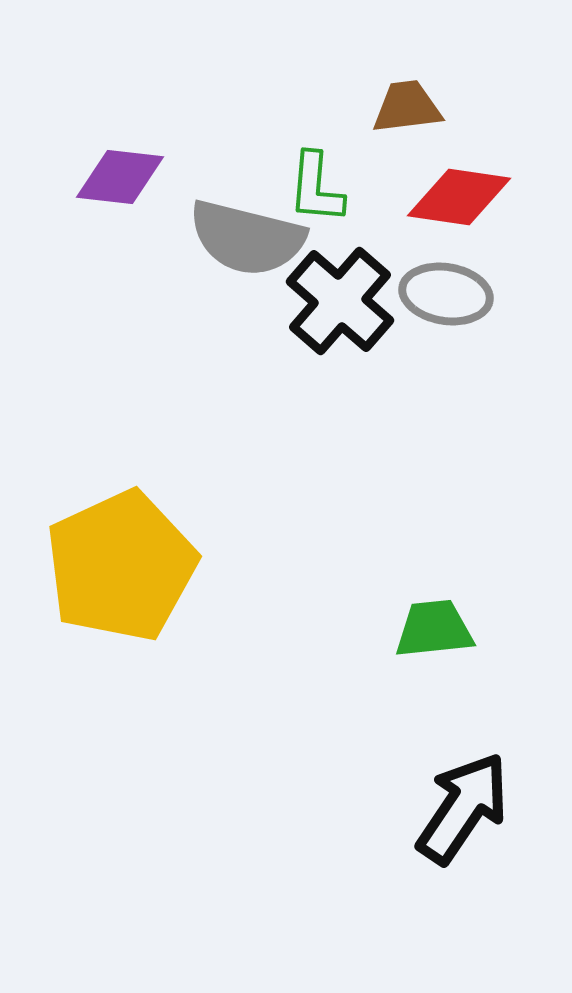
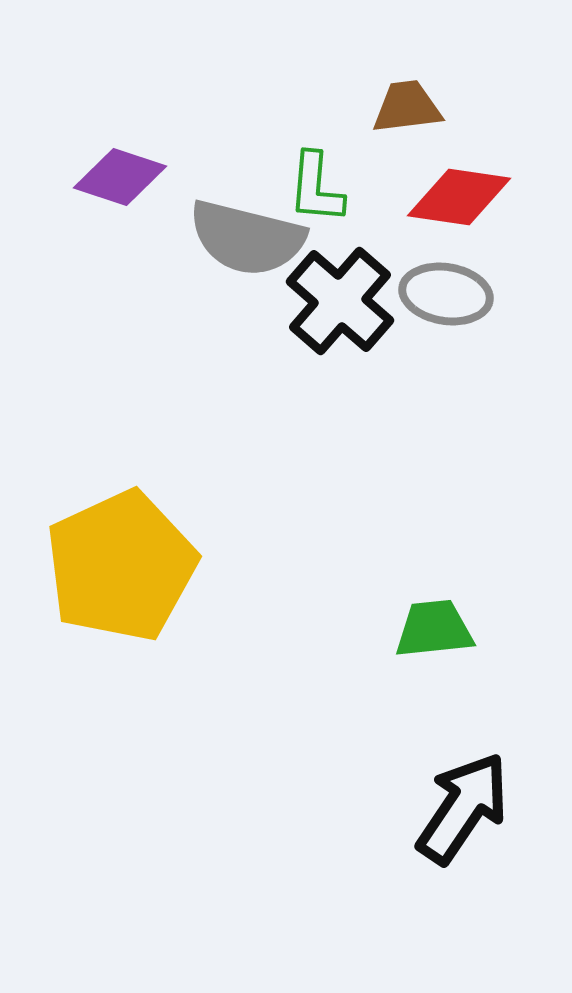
purple diamond: rotated 12 degrees clockwise
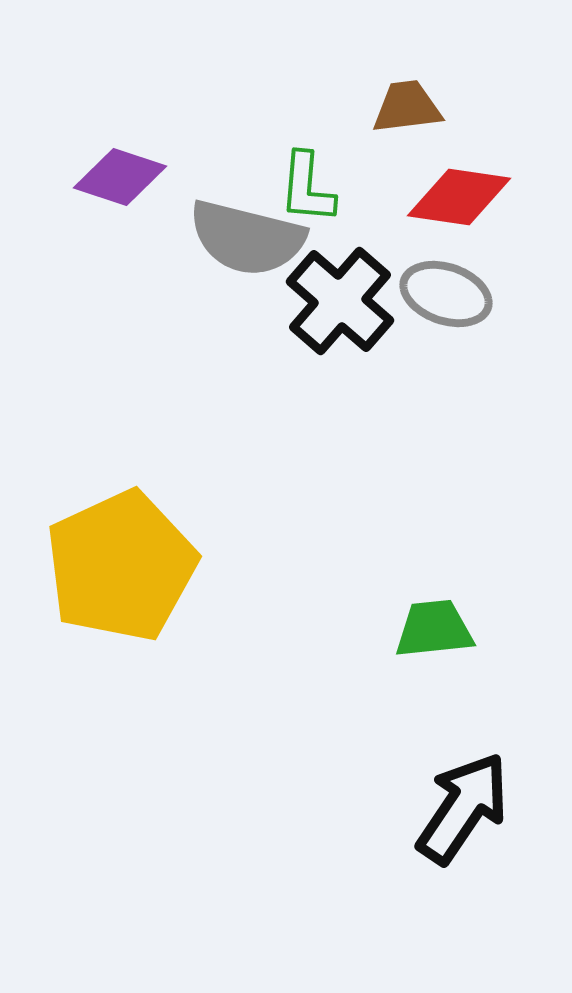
green L-shape: moved 9 px left
gray ellipse: rotated 10 degrees clockwise
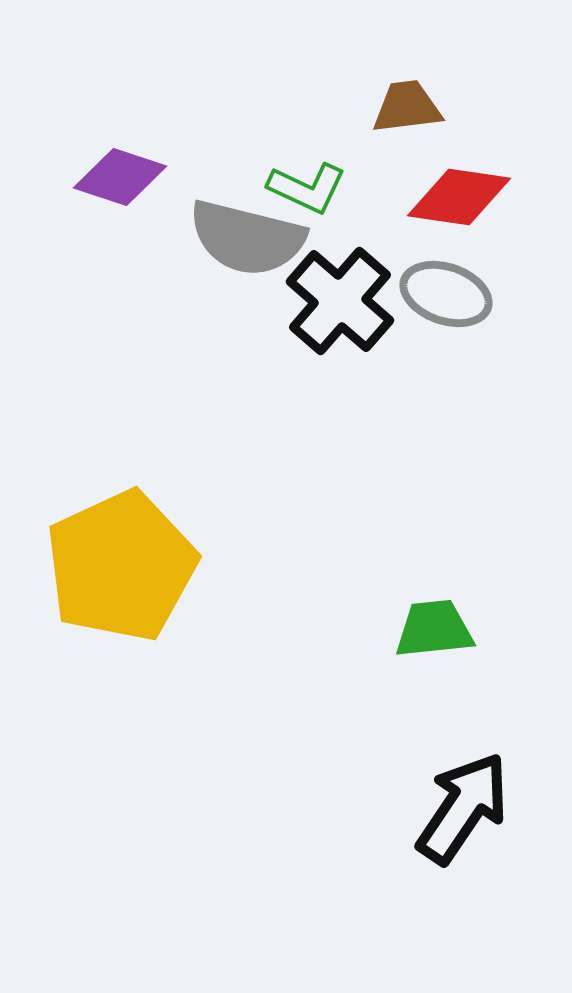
green L-shape: rotated 70 degrees counterclockwise
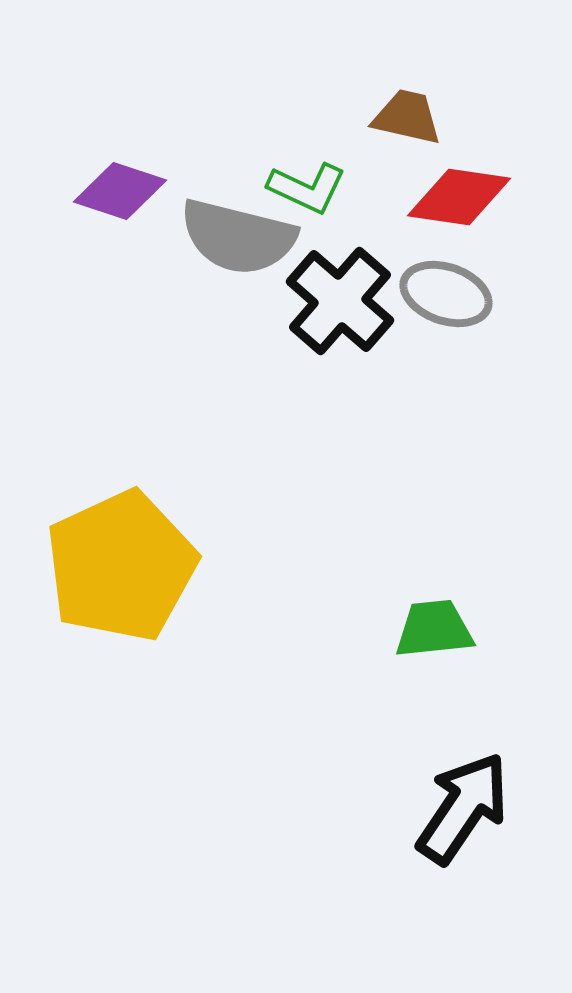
brown trapezoid: moved 10 px down; rotated 20 degrees clockwise
purple diamond: moved 14 px down
gray semicircle: moved 9 px left, 1 px up
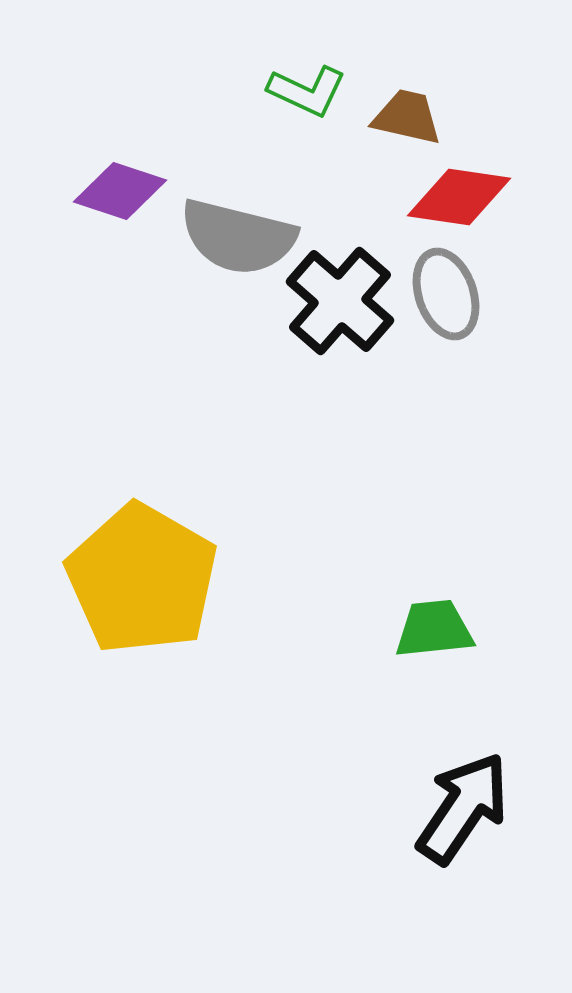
green L-shape: moved 97 px up
gray ellipse: rotated 52 degrees clockwise
yellow pentagon: moved 21 px right, 13 px down; rotated 17 degrees counterclockwise
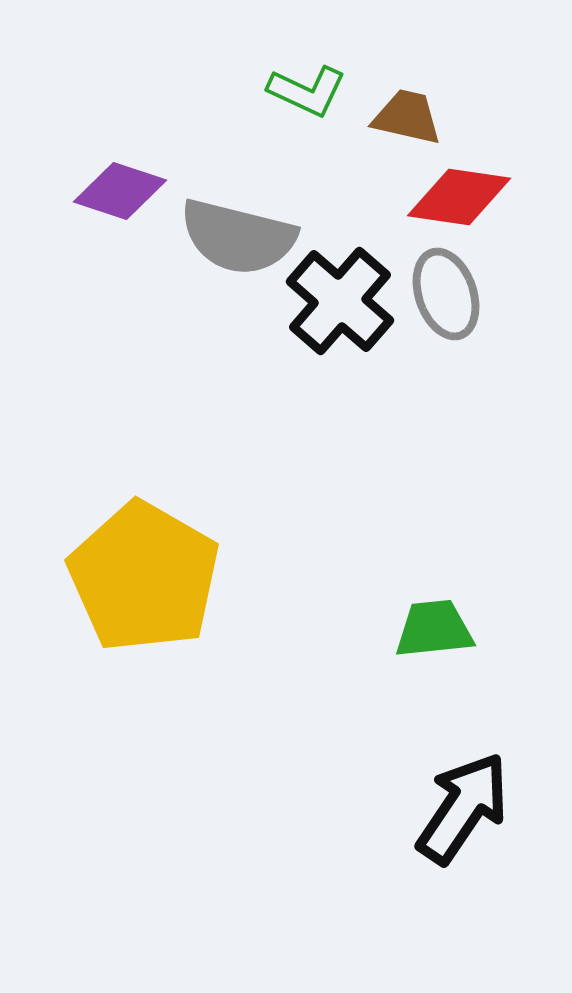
yellow pentagon: moved 2 px right, 2 px up
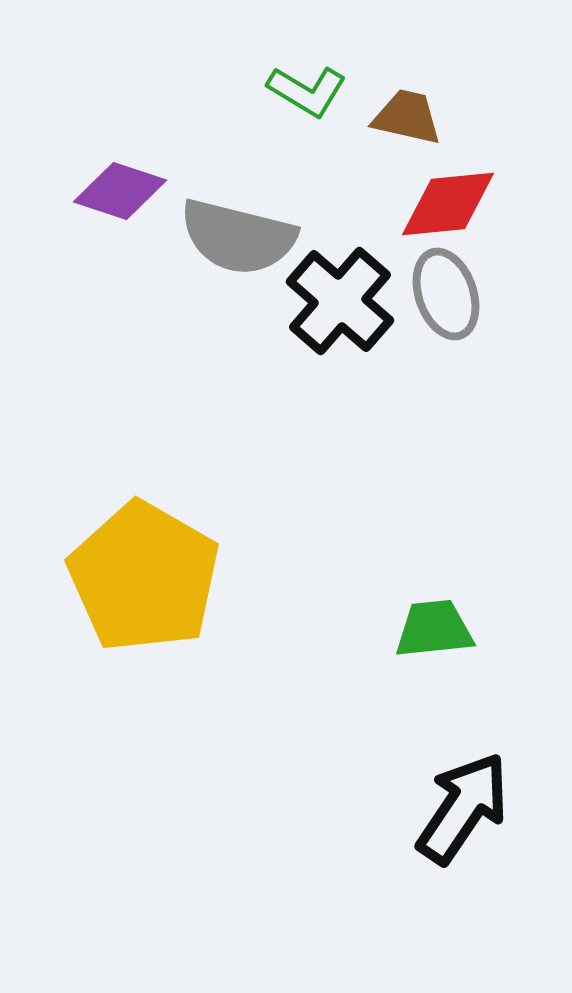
green L-shape: rotated 6 degrees clockwise
red diamond: moved 11 px left, 7 px down; rotated 14 degrees counterclockwise
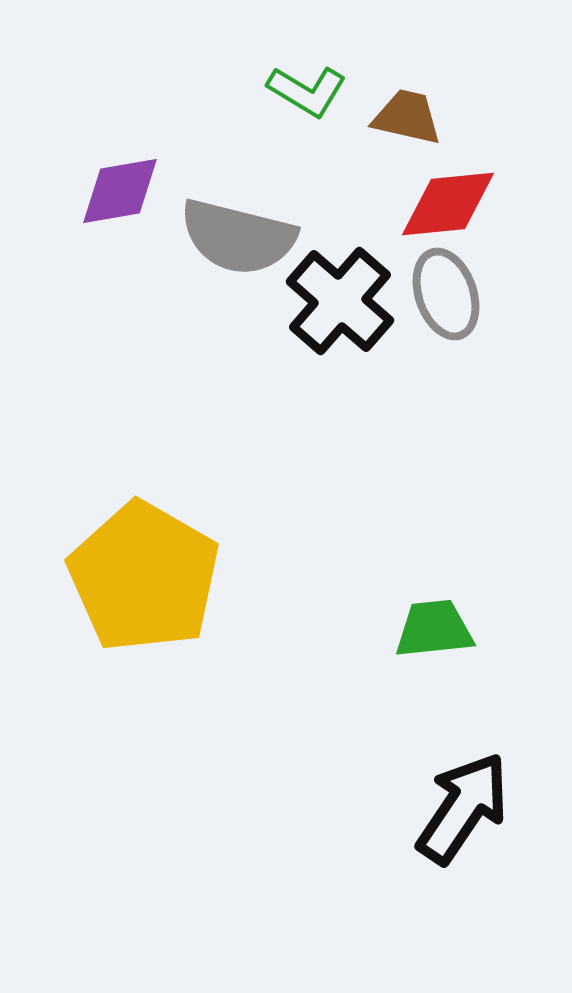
purple diamond: rotated 28 degrees counterclockwise
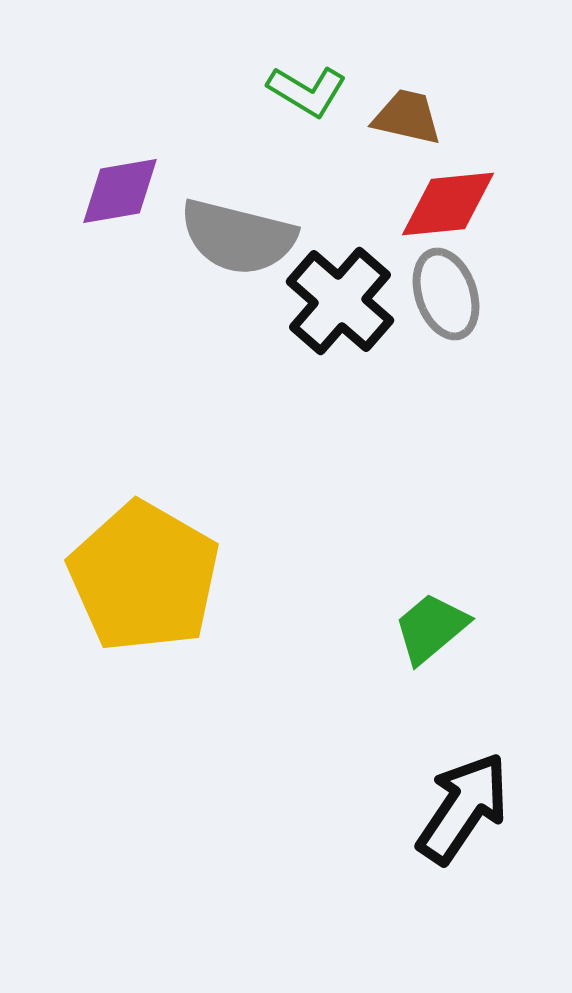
green trapezoid: moved 3 px left, 1 px up; rotated 34 degrees counterclockwise
